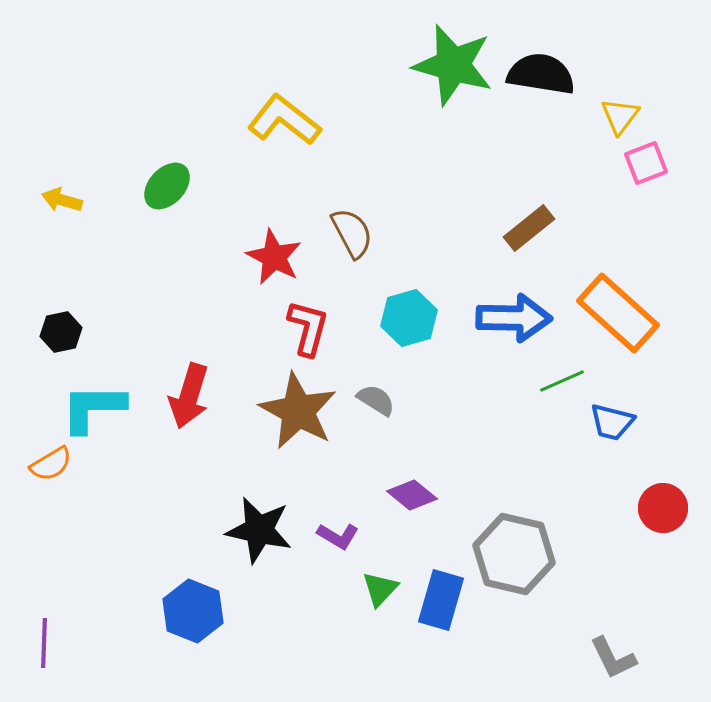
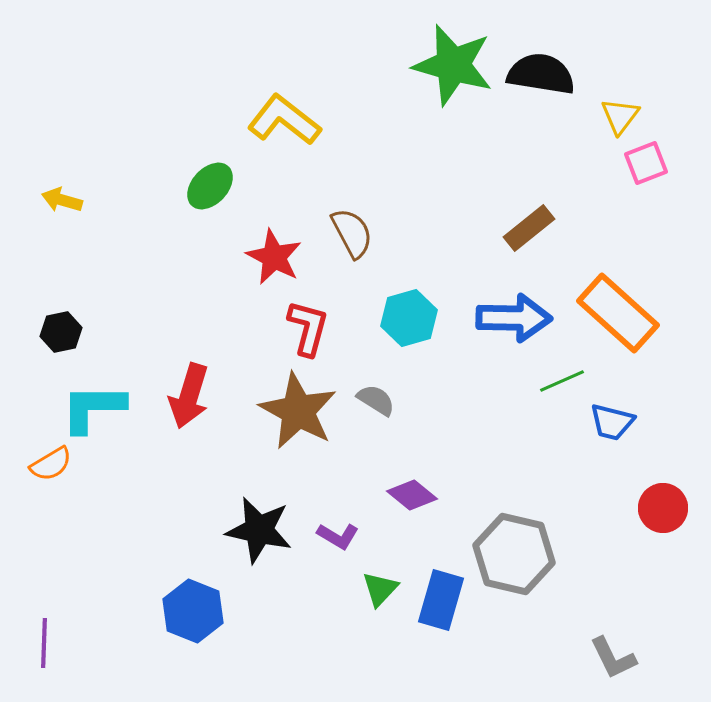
green ellipse: moved 43 px right
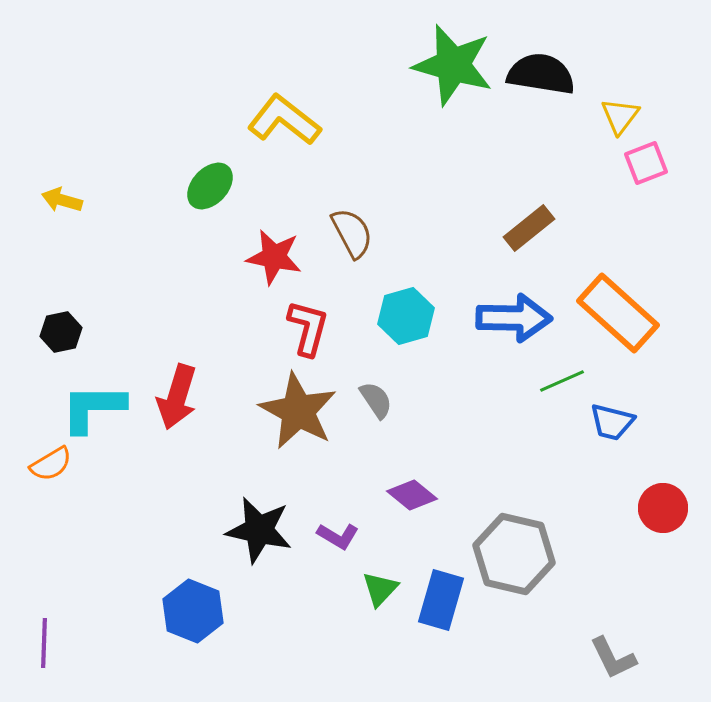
red star: rotated 16 degrees counterclockwise
cyan hexagon: moved 3 px left, 2 px up
red arrow: moved 12 px left, 1 px down
gray semicircle: rotated 24 degrees clockwise
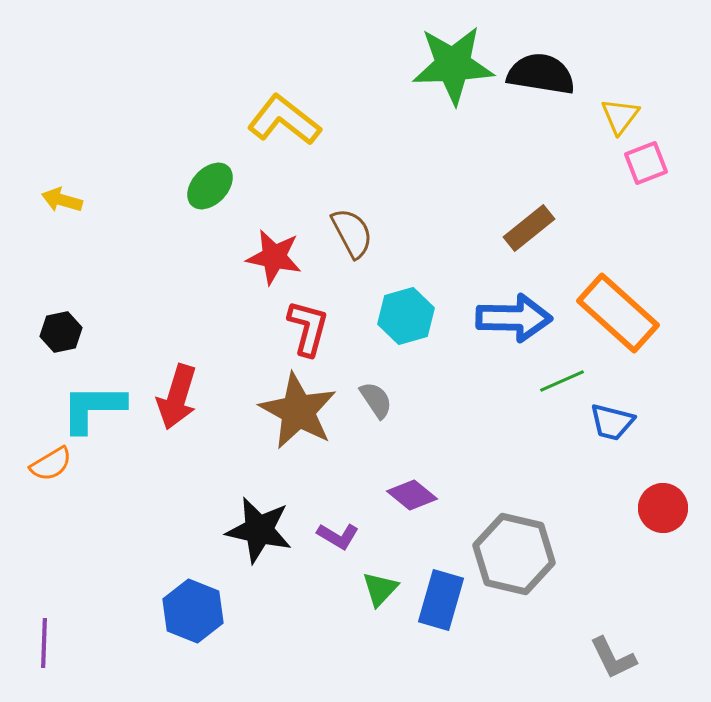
green star: rotated 18 degrees counterclockwise
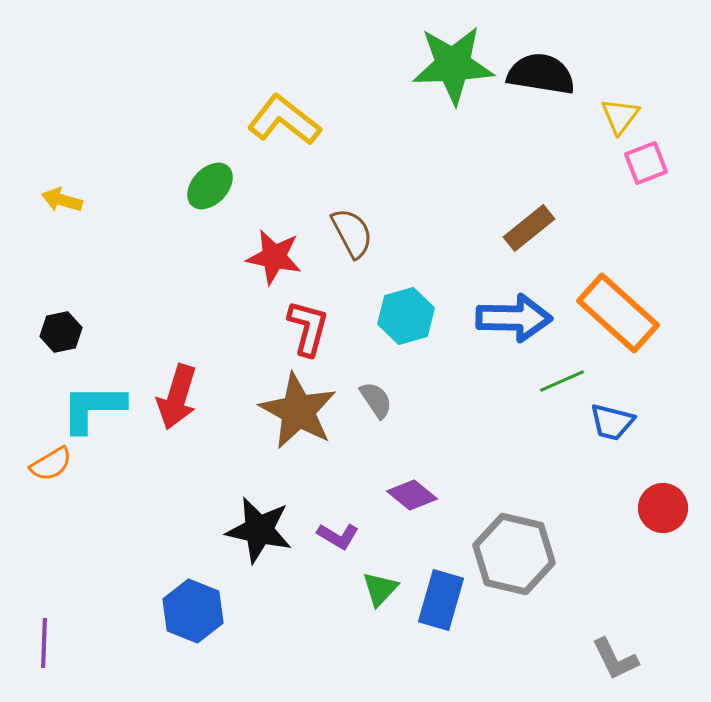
gray L-shape: moved 2 px right, 1 px down
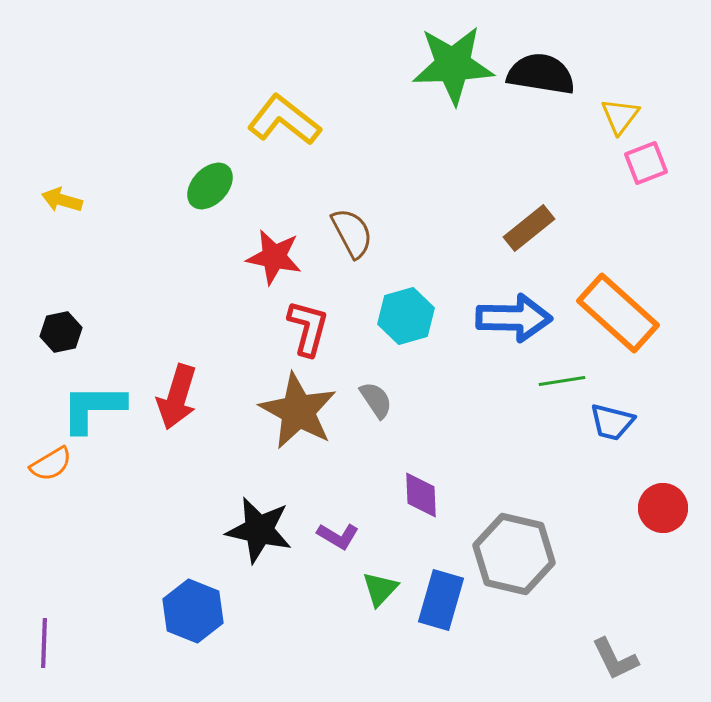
green line: rotated 15 degrees clockwise
purple diamond: moved 9 px right; rotated 48 degrees clockwise
